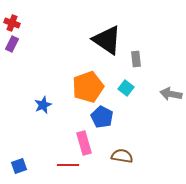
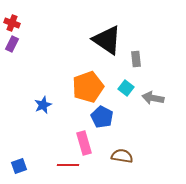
gray arrow: moved 18 px left, 4 px down
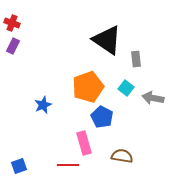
purple rectangle: moved 1 px right, 2 px down
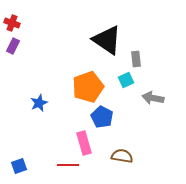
cyan square: moved 8 px up; rotated 28 degrees clockwise
blue star: moved 4 px left, 2 px up
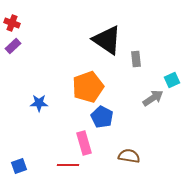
purple rectangle: rotated 21 degrees clockwise
cyan square: moved 46 px right
gray arrow: rotated 135 degrees clockwise
blue star: rotated 24 degrees clockwise
brown semicircle: moved 7 px right
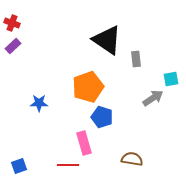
cyan square: moved 1 px left, 1 px up; rotated 14 degrees clockwise
blue pentagon: rotated 10 degrees counterclockwise
brown semicircle: moved 3 px right, 3 px down
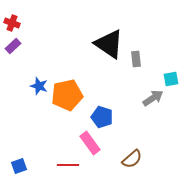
black triangle: moved 2 px right, 4 px down
orange pentagon: moved 21 px left, 8 px down; rotated 8 degrees clockwise
blue star: moved 17 px up; rotated 18 degrees clockwise
pink rectangle: moved 6 px right; rotated 20 degrees counterclockwise
brown semicircle: rotated 130 degrees clockwise
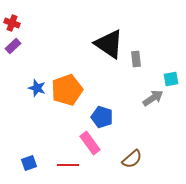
blue star: moved 2 px left, 2 px down
orange pentagon: moved 5 px up; rotated 8 degrees counterclockwise
blue square: moved 10 px right, 3 px up
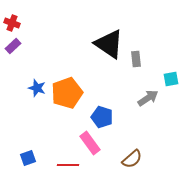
orange pentagon: moved 3 px down
gray arrow: moved 5 px left
blue square: moved 1 px left, 5 px up
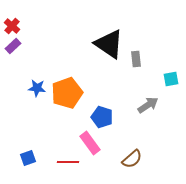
red cross: moved 3 px down; rotated 21 degrees clockwise
blue star: rotated 12 degrees counterclockwise
gray arrow: moved 7 px down
red line: moved 3 px up
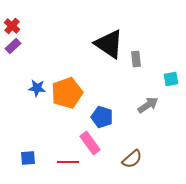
blue square: rotated 14 degrees clockwise
